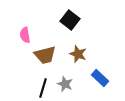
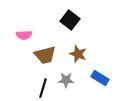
pink semicircle: moved 1 px left; rotated 84 degrees counterclockwise
blue rectangle: rotated 12 degrees counterclockwise
gray star: moved 1 px right, 4 px up; rotated 21 degrees counterclockwise
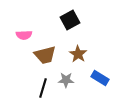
black square: rotated 24 degrees clockwise
brown star: rotated 12 degrees clockwise
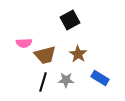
pink semicircle: moved 8 px down
black line: moved 6 px up
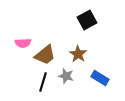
black square: moved 17 px right
pink semicircle: moved 1 px left
brown trapezoid: rotated 25 degrees counterclockwise
gray star: moved 4 px up; rotated 14 degrees clockwise
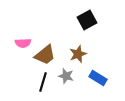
brown star: rotated 18 degrees clockwise
blue rectangle: moved 2 px left
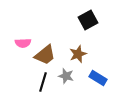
black square: moved 1 px right
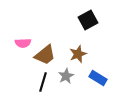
gray star: rotated 28 degrees clockwise
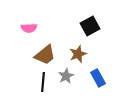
black square: moved 2 px right, 6 px down
pink semicircle: moved 6 px right, 15 px up
blue rectangle: rotated 30 degrees clockwise
black line: rotated 12 degrees counterclockwise
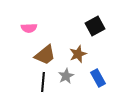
black square: moved 5 px right
